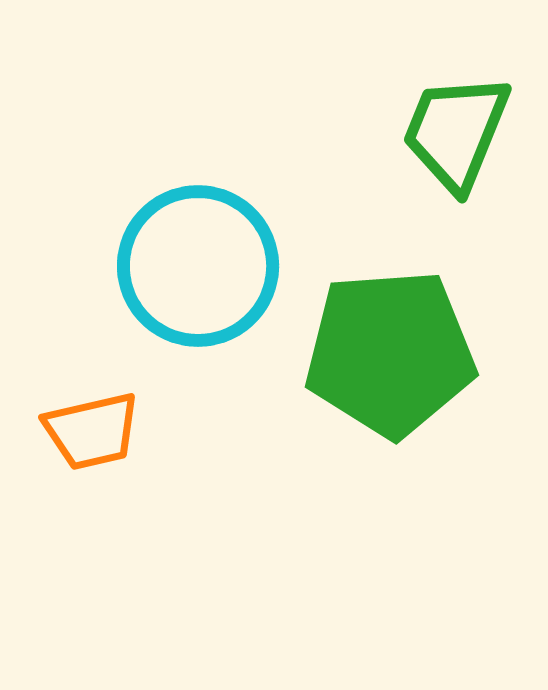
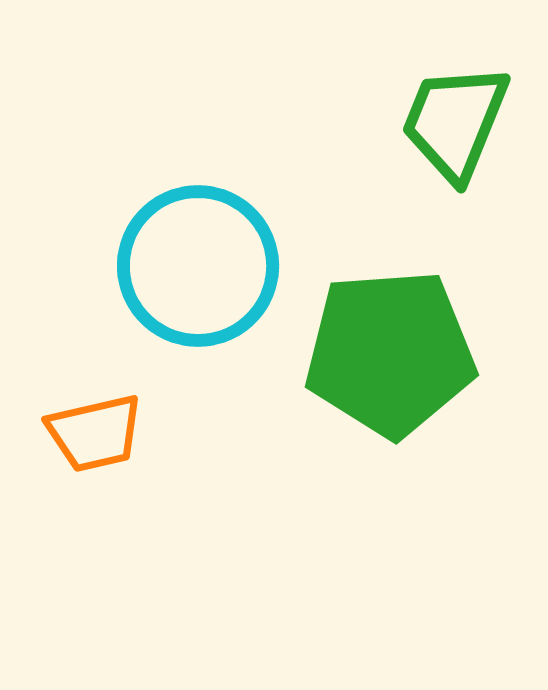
green trapezoid: moved 1 px left, 10 px up
orange trapezoid: moved 3 px right, 2 px down
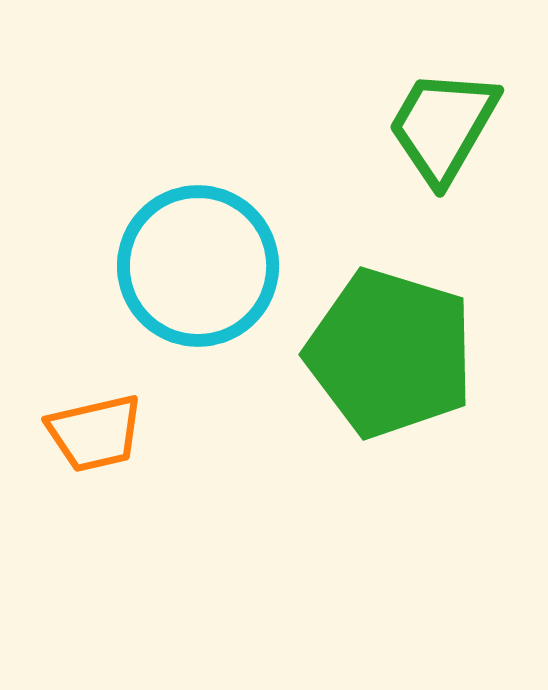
green trapezoid: moved 12 px left, 4 px down; rotated 8 degrees clockwise
green pentagon: rotated 21 degrees clockwise
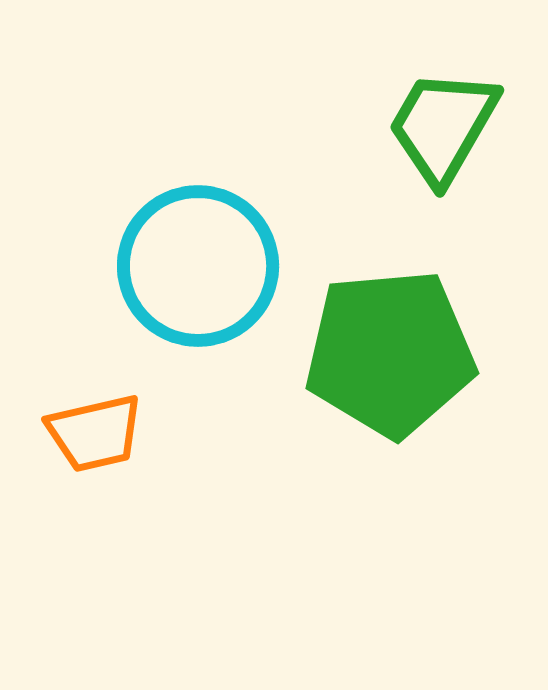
green pentagon: rotated 22 degrees counterclockwise
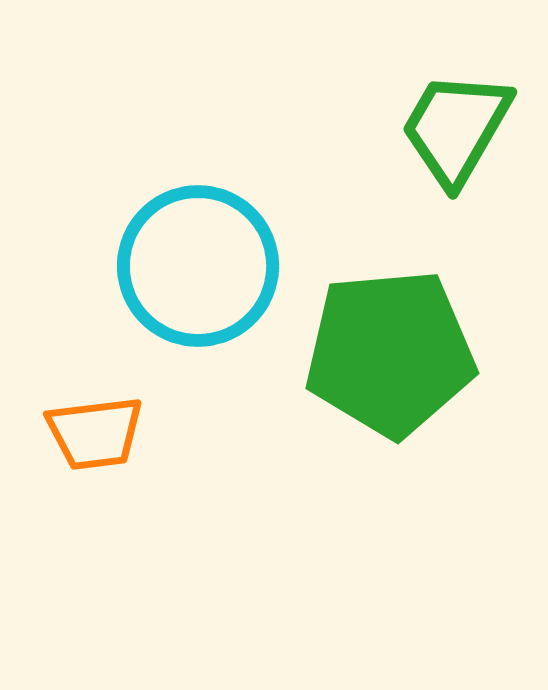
green trapezoid: moved 13 px right, 2 px down
orange trapezoid: rotated 6 degrees clockwise
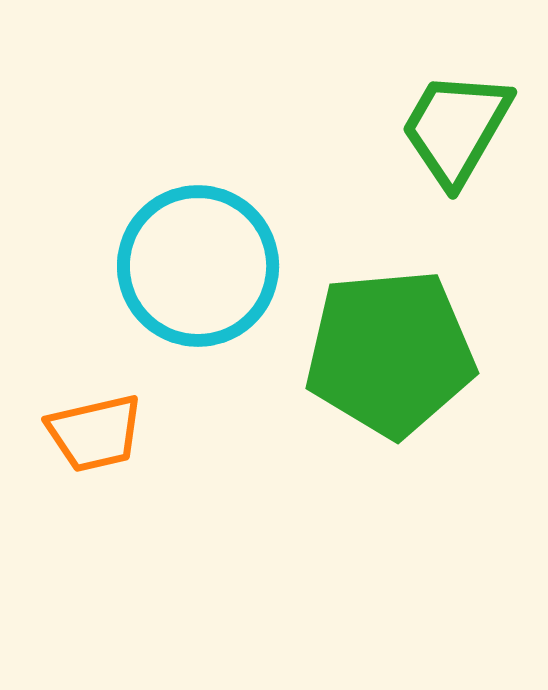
orange trapezoid: rotated 6 degrees counterclockwise
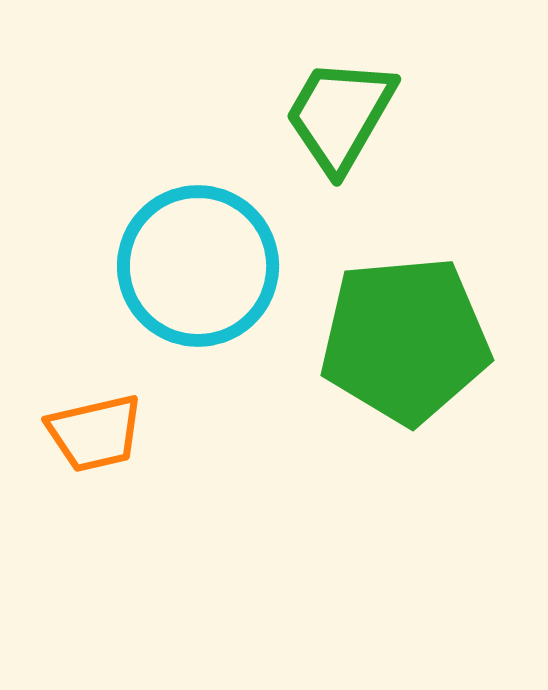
green trapezoid: moved 116 px left, 13 px up
green pentagon: moved 15 px right, 13 px up
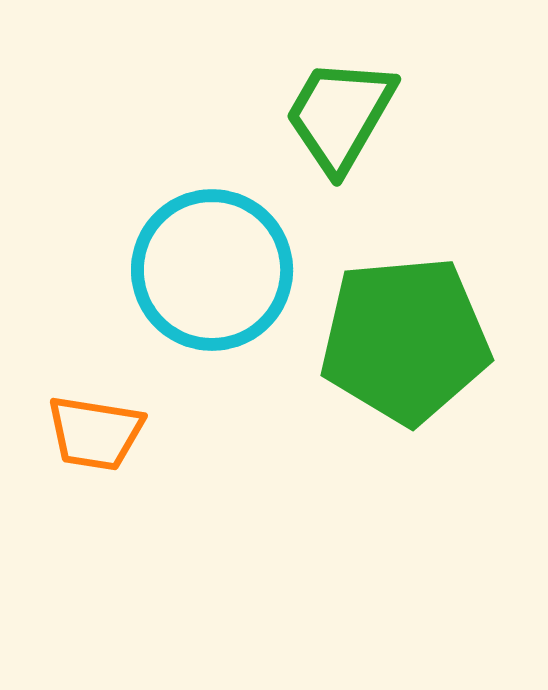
cyan circle: moved 14 px right, 4 px down
orange trapezoid: rotated 22 degrees clockwise
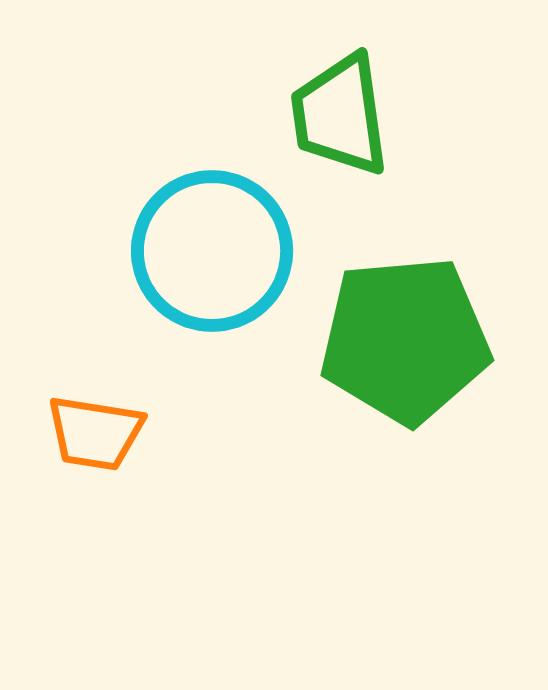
green trapezoid: rotated 38 degrees counterclockwise
cyan circle: moved 19 px up
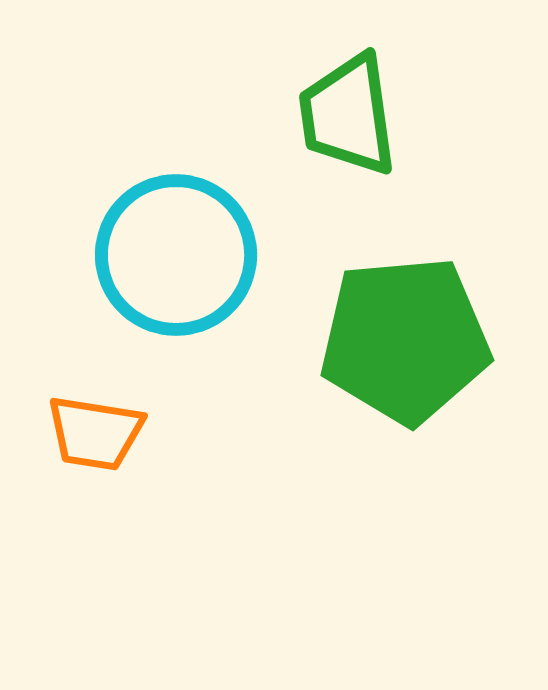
green trapezoid: moved 8 px right
cyan circle: moved 36 px left, 4 px down
